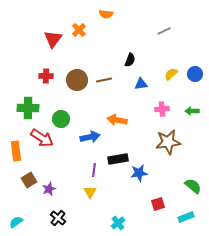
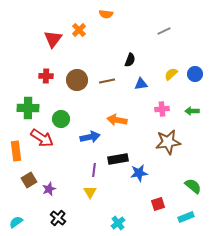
brown line: moved 3 px right, 1 px down
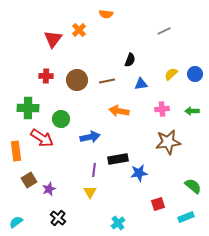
orange arrow: moved 2 px right, 9 px up
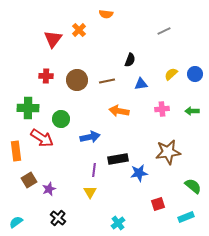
brown star: moved 10 px down
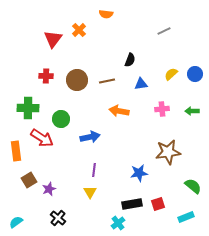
black rectangle: moved 14 px right, 45 px down
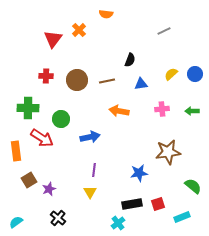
cyan rectangle: moved 4 px left
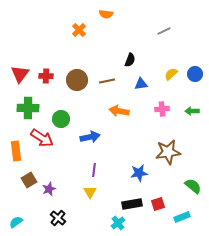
red triangle: moved 33 px left, 35 px down
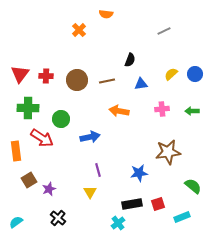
purple line: moved 4 px right; rotated 24 degrees counterclockwise
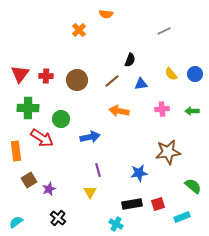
yellow semicircle: rotated 88 degrees counterclockwise
brown line: moved 5 px right; rotated 28 degrees counterclockwise
cyan cross: moved 2 px left, 1 px down; rotated 24 degrees counterclockwise
